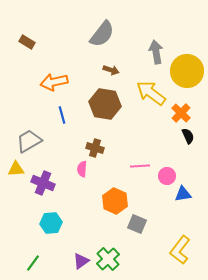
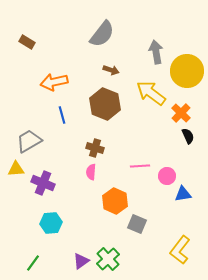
brown hexagon: rotated 12 degrees clockwise
pink semicircle: moved 9 px right, 3 px down
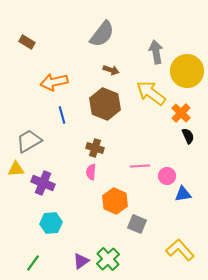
yellow L-shape: rotated 100 degrees clockwise
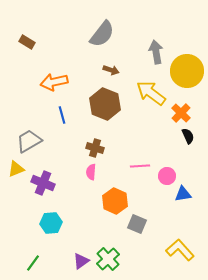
yellow triangle: rotated 18 degrees counterclockwise
